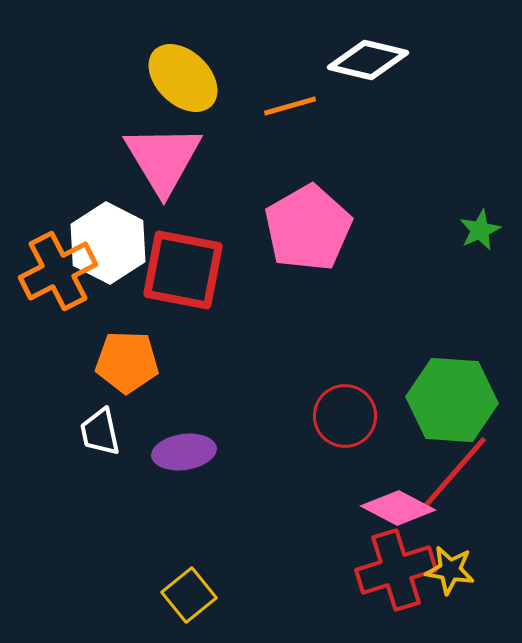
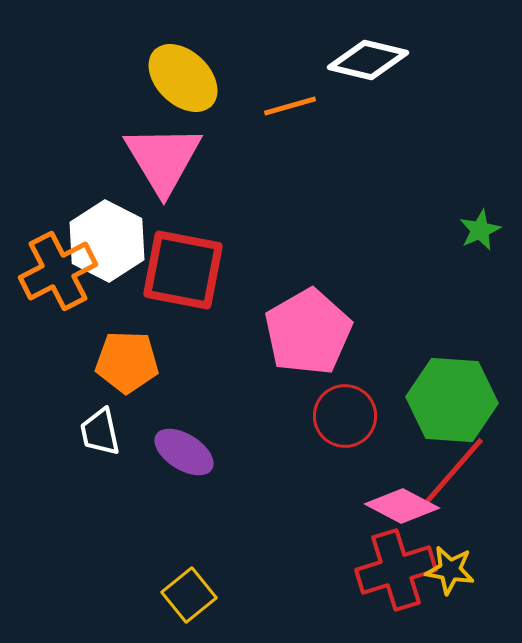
pink pentagon: moved 104 px down
white hexagon: moved 1 px left, 2 px up
purple ellipse: rotated 40 degrees clockwise
red line: moved 3 px left, 1 px down
pink diamond: moved 4 px right, 2 px up
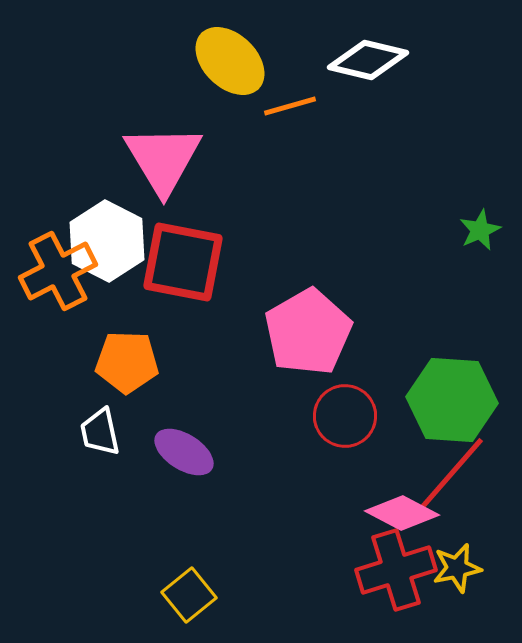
yellow ellipse: moved 47 px right, 17 px up
red square: moved 8 px up
pink diamond: moved 7 px down
yellow star: moved 7 px right, 2 px up; rotated 21 degrees counterclockwise
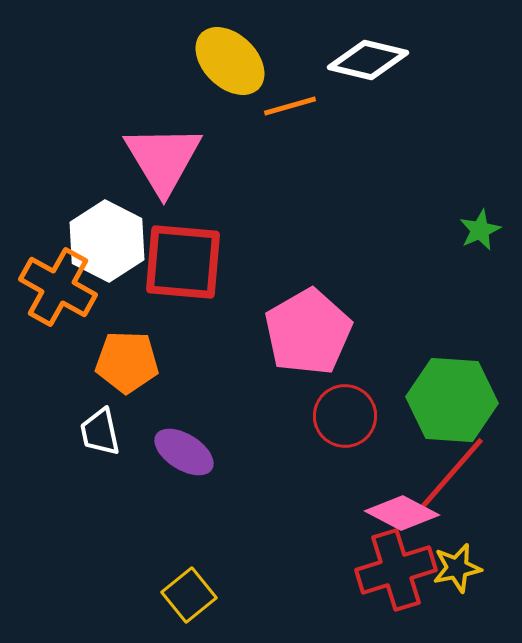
red square: rotated 6 degrees counterclockwise
orange cross: moved 16 px down; rotated 34 degrees counterclockwise
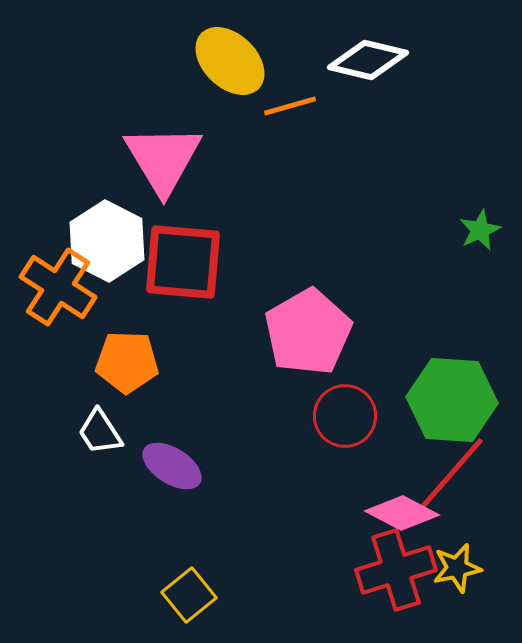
orange cross: rotated 4 degrees clockwise
white trapezoid: rotated 21 degrees counterclockwise
purple ellipse: moved 12 px left, 14 px down
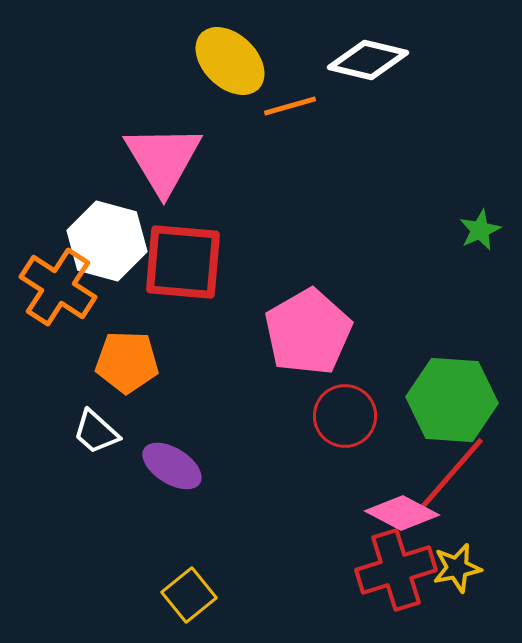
white hexagon: rotated 12 degrees counterclockwise
white trapezoid: moved 4 px left; rotated 15 degrees counterclockwise
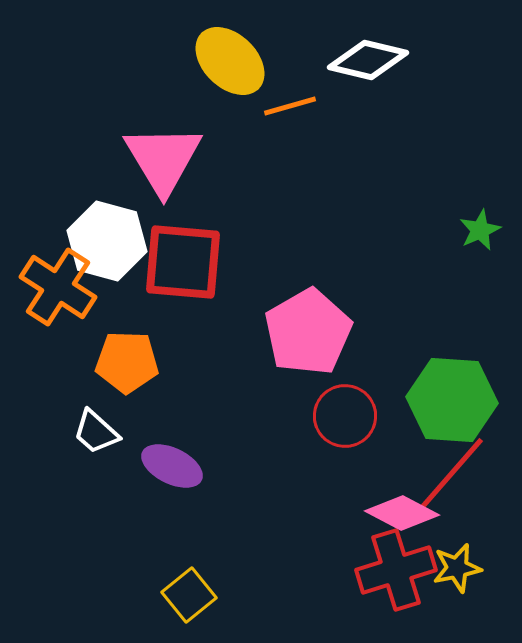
purple ellipse: rotated 6 degrees counterclockwise
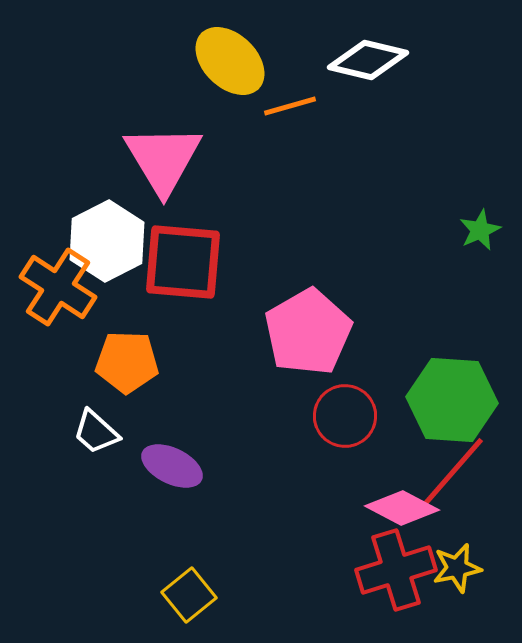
white hexagon: rotated 18 degrees clockwise
pink diamond: moved 5 px up
